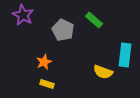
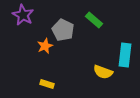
orange star: moved 1 px right, 16 px up
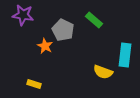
purple star: rotated 20 degrees counterclockwise
orange star: rotated 21 degrees counterclockwise
yellow rectangle: moved 13 px left
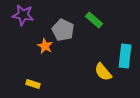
cyan rectangle: moved 1 px down
yellow semicircle: rotated 30 degrees clockwise
yellow rectangle: moved 1 px left
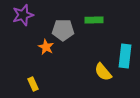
purple star: rotated 25 degrees counterclockwise
green rectangle: rotated 42 degrees counterclockwise
gray pentagon: rotated 25 degrees counterclockwise
orange star: moved 1 px right, 1 px down
yellow rectangle: rotated 48 degrees clockwise
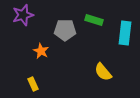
green rectangle: rotated 18 degrees clockwise
gray pentagon: moved 2 px right
orange star: moved 5 px left, 4 px down
cyan rectangle: moved 23 px up
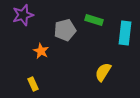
gray pentagon: rotated 15 degrees counterclockwise
yellow semicircle: rotated 72 degrees clockwise
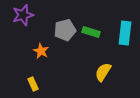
green rectangle: moved 3 px left, 12 px down
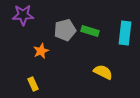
purple star: rotated 15 degrees clockwise
green rectangle: moved 1 px left, 1 px up
orange star: rotated 21 degrees clockwise
yellow semicircle: rotated 84 degrees clockwise
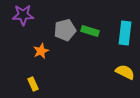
yellow semicircle: moved 22 px right
